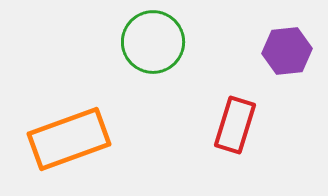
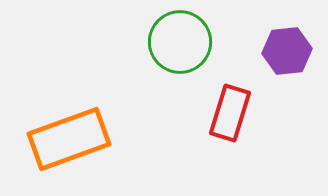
green circle: moved 27 px right
red rectangle: moved 5 px left, 12 px up
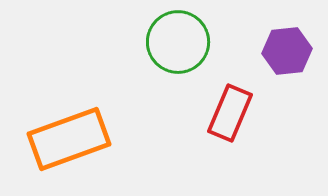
green circle: moved 2 px left
red rectangle: rotated 6 degrees clockwise
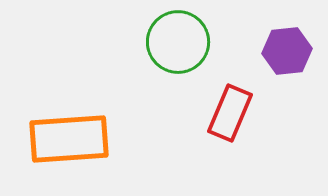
orange rectangle: rotated 16 degrees clockwise
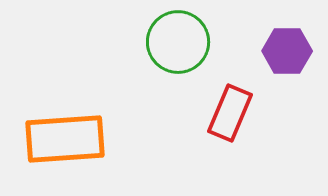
purple hexagon: rotated 6 degrees clockwise
orange rectangle: moved 4 px left
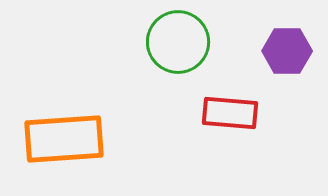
red rectangle: rotated 72 degrees clockwise
orange rectangle: moved 1 px left
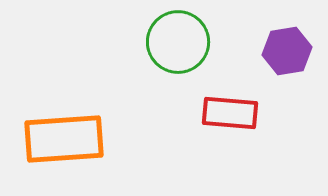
purple hexagon: rotated 9 degrees counterclockwise
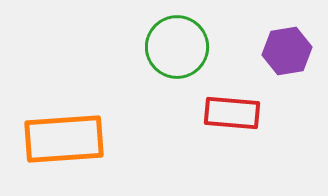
green circle: moved 1 px left, 5 px down
red rectangle: moved 2 px right
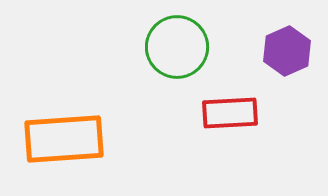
purple hexagon: rotated 15 degrees counterclockwise
red rectangle: moved 2 px left; rotated 8 degrees counterclockwise
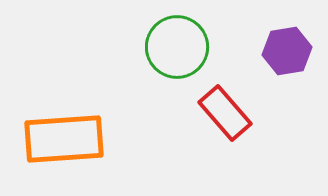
purple hexagon: rotated 15 degrees clockwise
red rectangle: moved 5 px left; rotated 52 degrees clockwise
